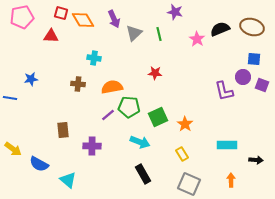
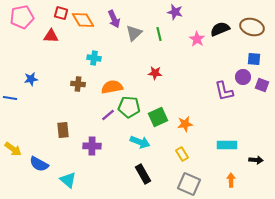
orange star: rotated 28 degrees clockwise
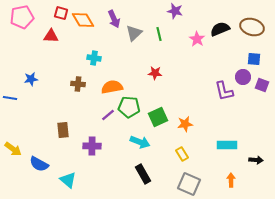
purple star: moved 1 px up
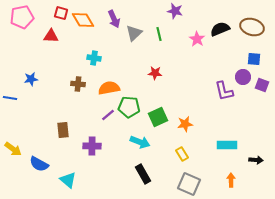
orange semicircle: moved 3 px left, 1 px down
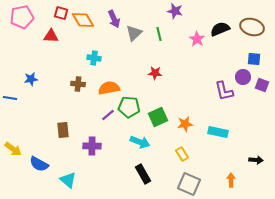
cyan rectangle: moved 9 px left, 13 px up; rotated 12 degrees clockwise
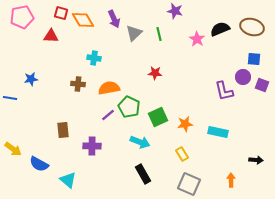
green pentagon: rotated 20 degrees clockwise
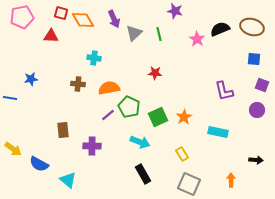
purple circle: moved 14 px right, 33 px down
orange star: moved 1 px left, 7 px up; rotated 21 degrees counterclockwise
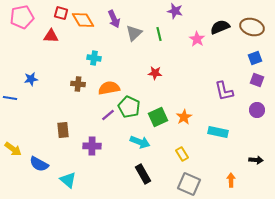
black semicircle: moved 2 px up
blue square: moved 1 px right, 1 px up; rotated 24 degrees counterclockwise
purple square: moved 5 px left, 5 px up
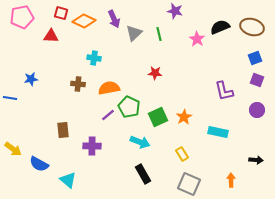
orange diamond: moved 1 px right, 1 px down; rotated 35 degrees counterclockwise
